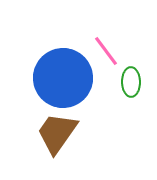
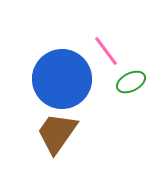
blue circle: moved 1 px left, 1 px down
green ellipse: rotated 64 degrees clockwise
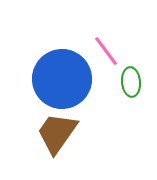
green ellipse: rotated 68 degrees counterclockwise
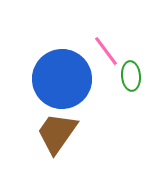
green ellipse: moved 6 px up
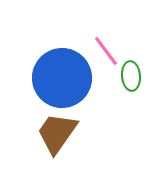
blue circle: moved 1 px up
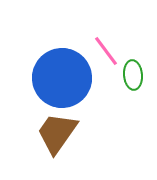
green ellipse: moved 2 px right, 1 px up
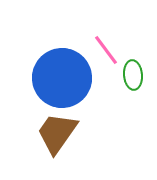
pink line: moved 1 px up
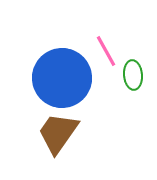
pink line: moved 1 px down; rotated 8 degrees clockwise
brown trapezoid: moved 1 px right
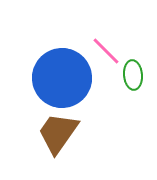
pink line: rotated 16 degrees counterclockwise
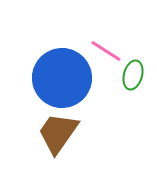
pink line: rotated 12 degrees counterclockwise
green ellipse: rotated 20 degrees clockwise
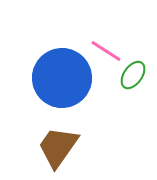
green ellipse: rotated 20 degrees clockwise
brown trapezoid: moved 14 px down
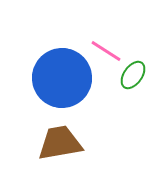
brown trapezoid: moved 2 px right, 4 px up; rotated 45 degrees clockwise
